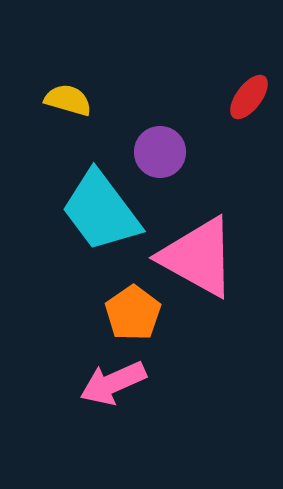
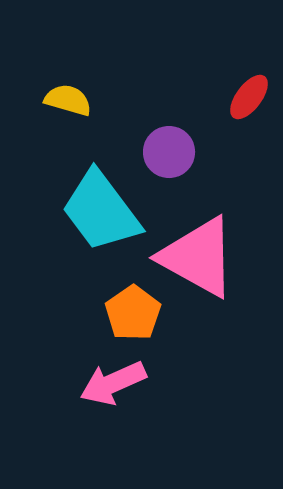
purple circle: moved 9 px right
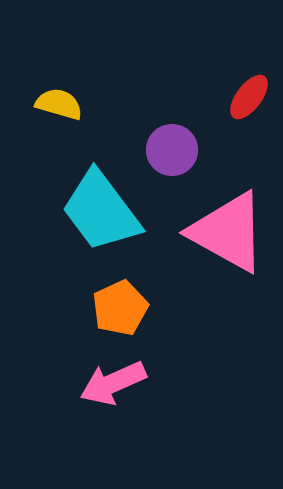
yellow semicircle: moved 9 px left, 4 px down
purple circle: moved 3 px right, 2 px up
pink triangle: moved 30 px right, 25 px up
orange pentagon: moved 13 px left, 5 px up; rotated 10 degrees clockwise
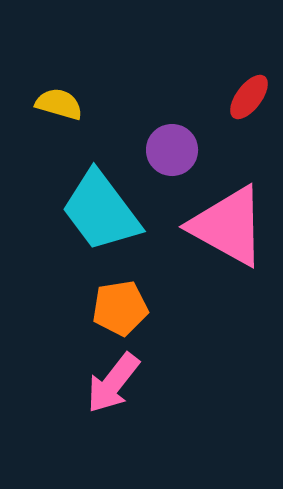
pink triangle: moved 6 px up
orange pentagon: rotated 16 degrees clockwise
pink arrow: rotated 28 degrees counterclockwise
